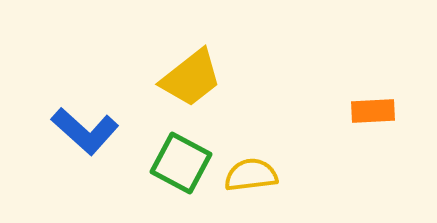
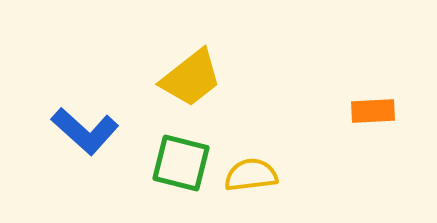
green square: rotated 14 degrees counterclockwise
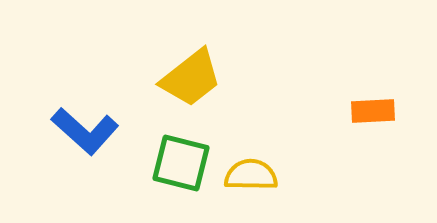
yellow semicircle: rotated 8 degrees clockwise
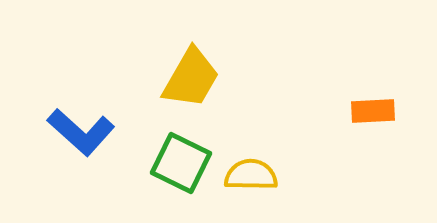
yellow trapezoid: rotated 22 degrees counterclockwise
blue L-shape: moved 4 px left, 1 px down
green square: rotated 12 degrees clockwise
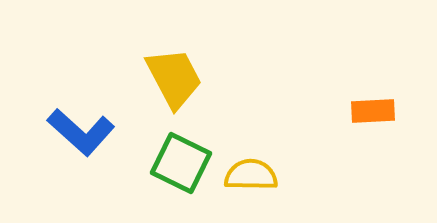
yellow trapezoid: moved 17 px left; rotated 58 degrees counterclockwise
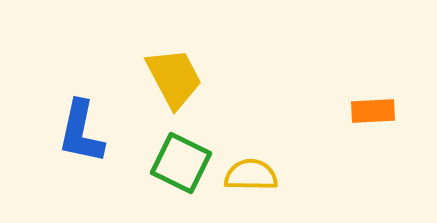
blue L-shape: rotated 60 degrees clockwise
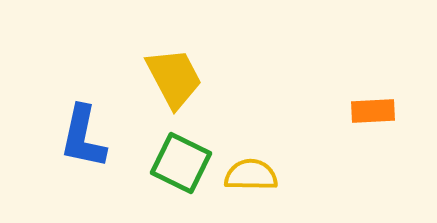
blue L-shape: moved 2 px right, 5 px down
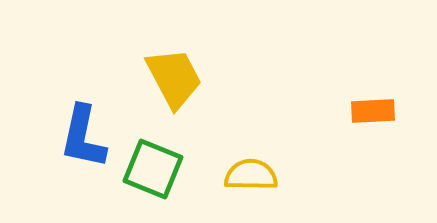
green square: moved 28 px left, 6 px down; rotated 4 degrees counterclockwise
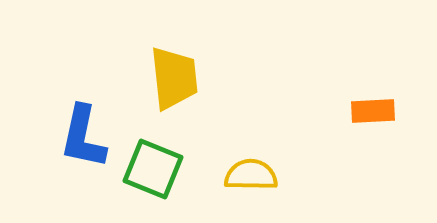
yellow trapezoid: rotated 22 degrees clockwise
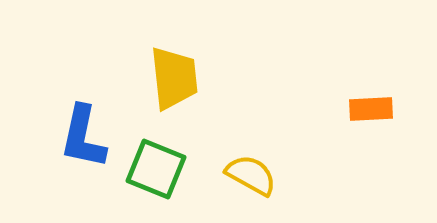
orange rectangle: moved 2 px left, 2 px up
green square: moved 3 px right
yellow semicircle: rotated 28 degrees clockwise
